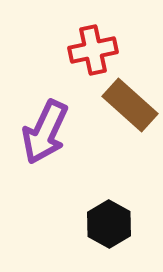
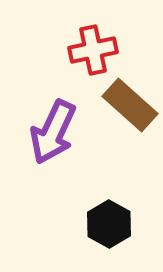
purple arrow: moved 8 px right
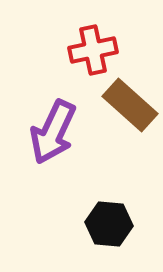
black hexagon: rotated 24 degrees counterclockwise
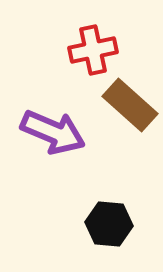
purple arrow: rotated 92 degrees counterclockwise
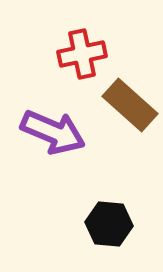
red cross: moved 11 px left, 4 px down
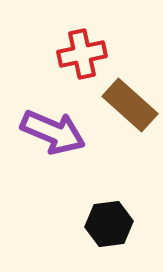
black hexagon: rotated 12 degrees counterclockwise
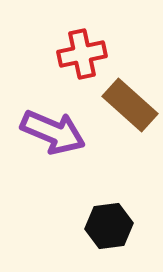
black hexagon: moved 2 px down
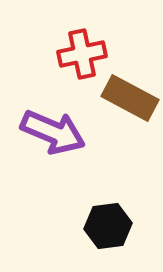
brown rectangle: moved 7 px up; rotated 14 degrees counterclockwise
black hexagon: moved 1 px left
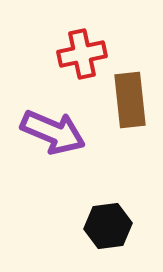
brown rectangle: moved 2 px down; rotated 56 degrees clockwise
